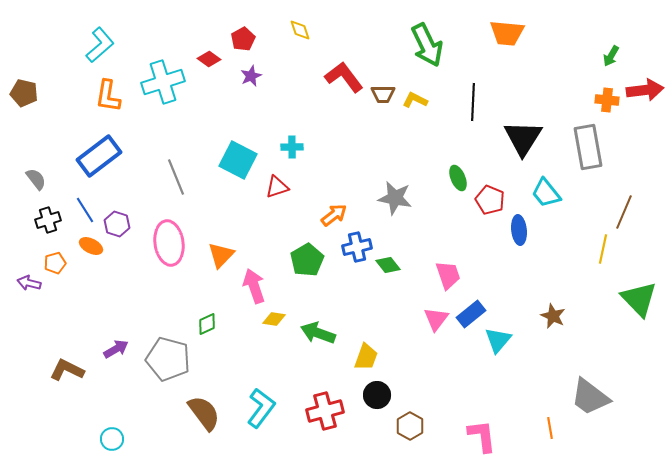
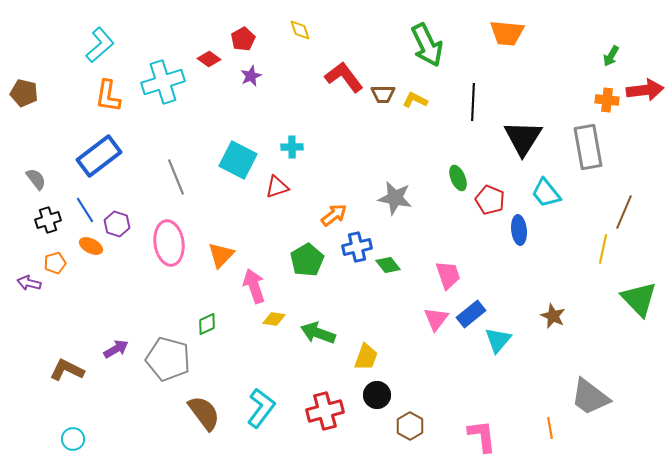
cyan circle at (112, 439): moved 39 px left
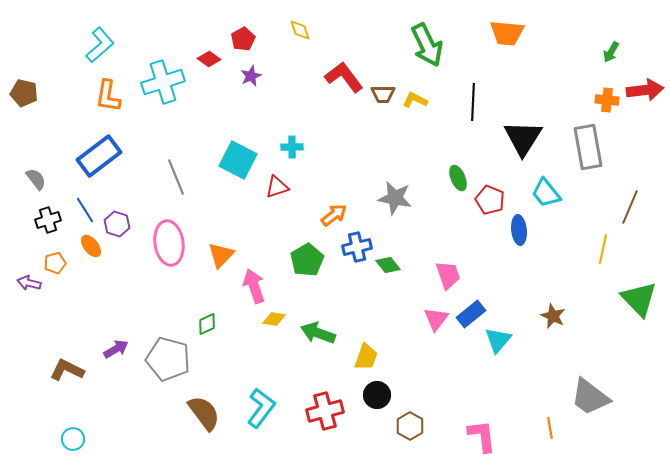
green arrow at (611, 56): moved 4 px up
brown line at (624, 212): moved 6 px right, 5 px up
orange ellipse at (91, 246): rotated 25 degrees clockwise
